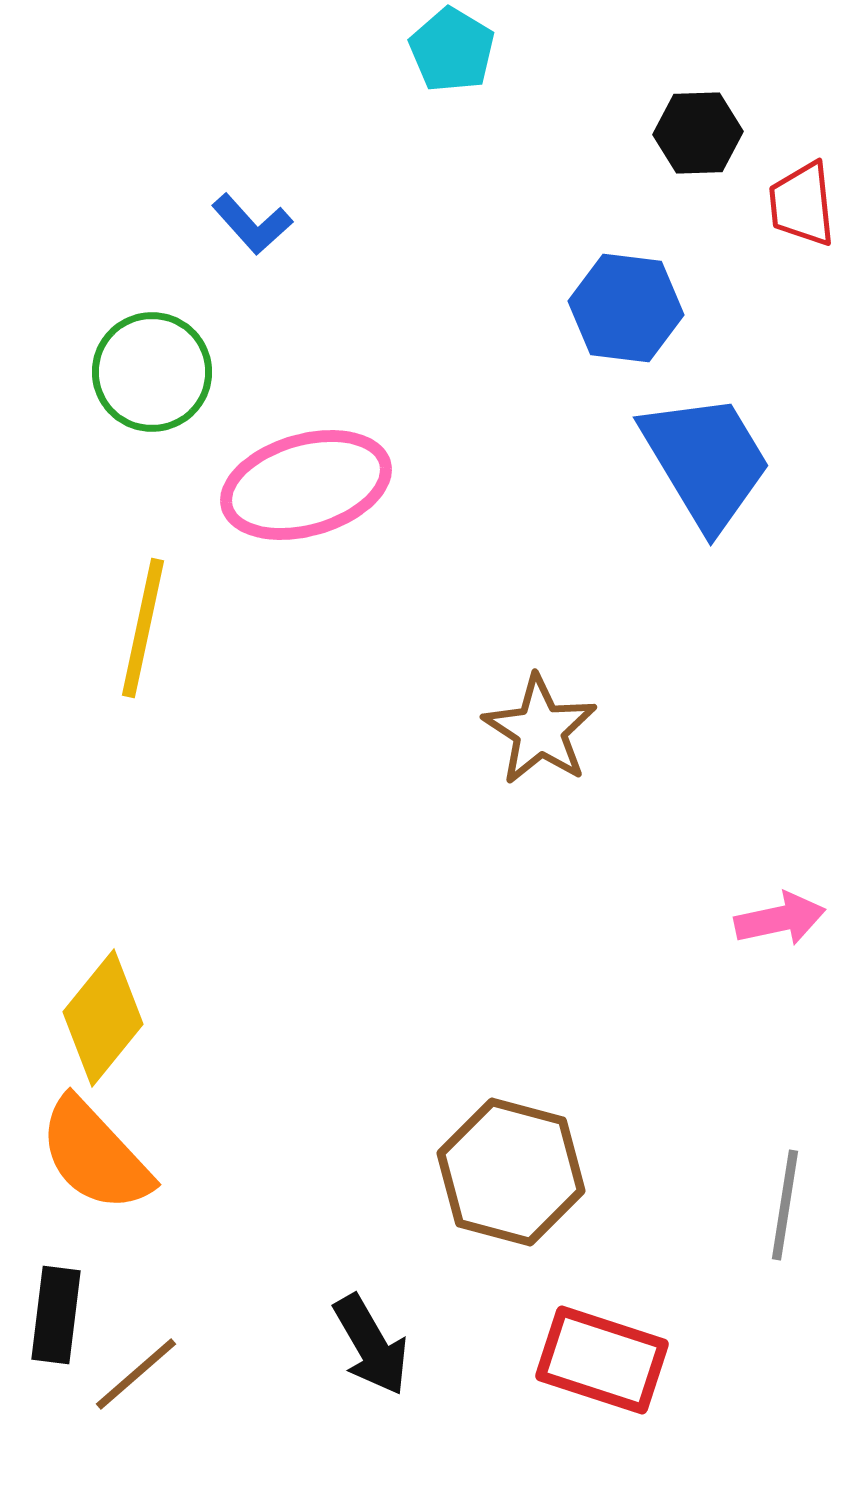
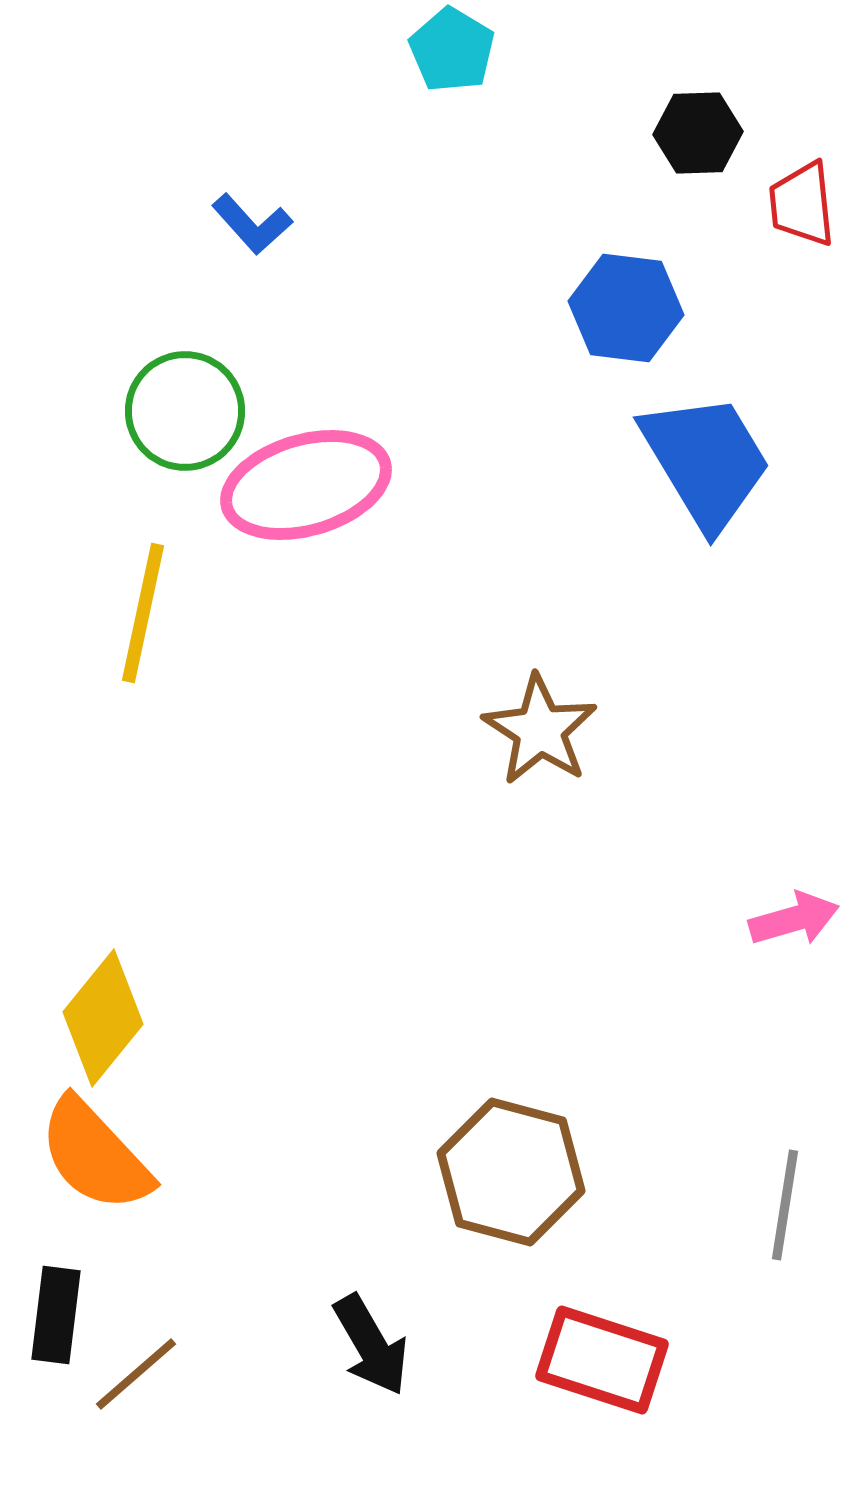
green circle: moved 33 px right, 39 px down
yellow line: moved 15 px up
pink arrow: moved 14 px right; rotated 4 degrees counterclockwise
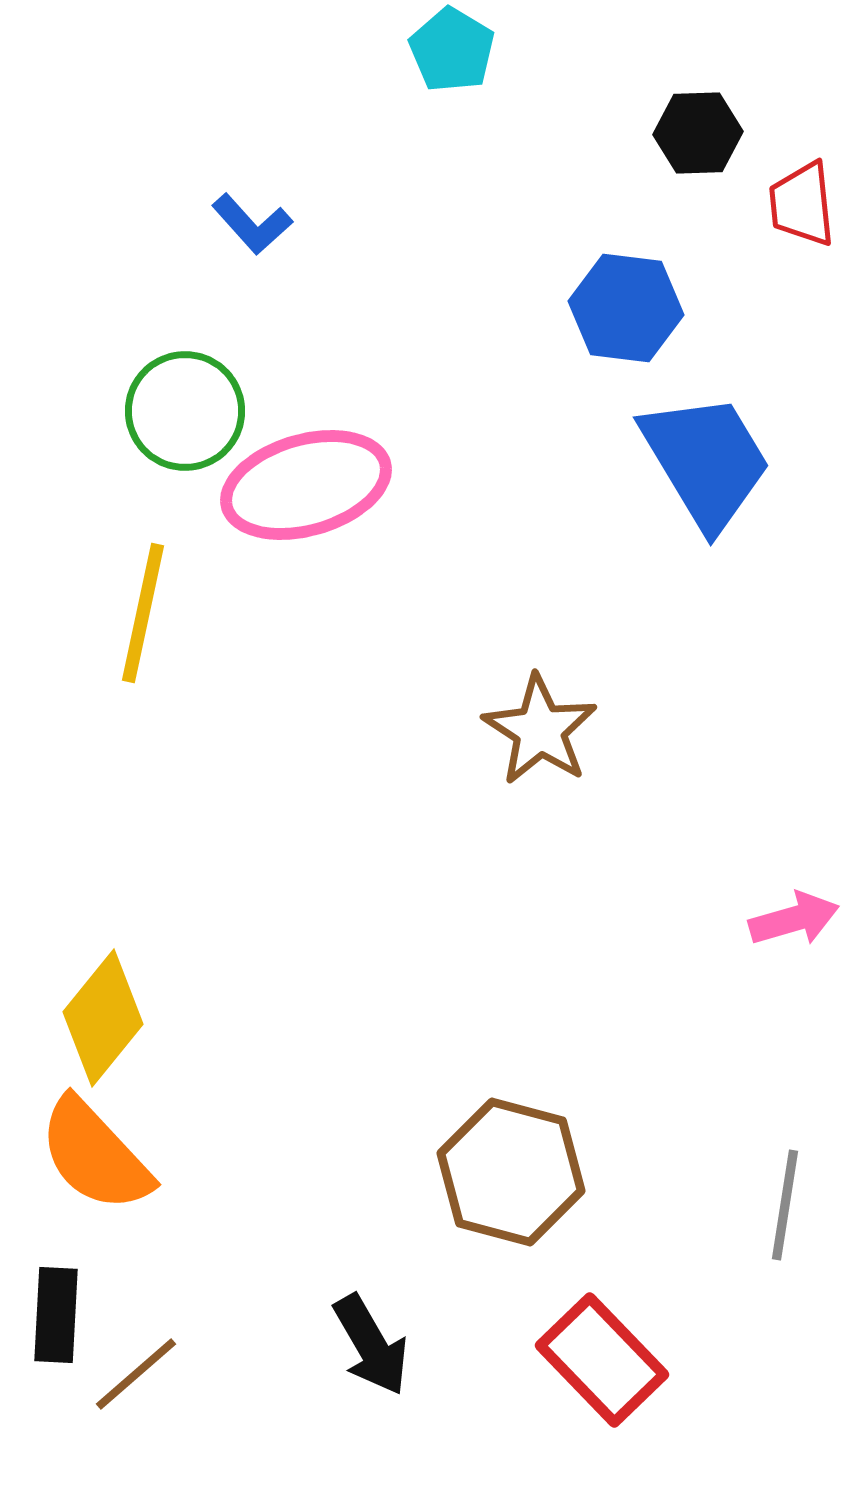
black rectangle: rotated 4 degrees counterclockwise
red rectangle: rotated 28 degrees clockwise
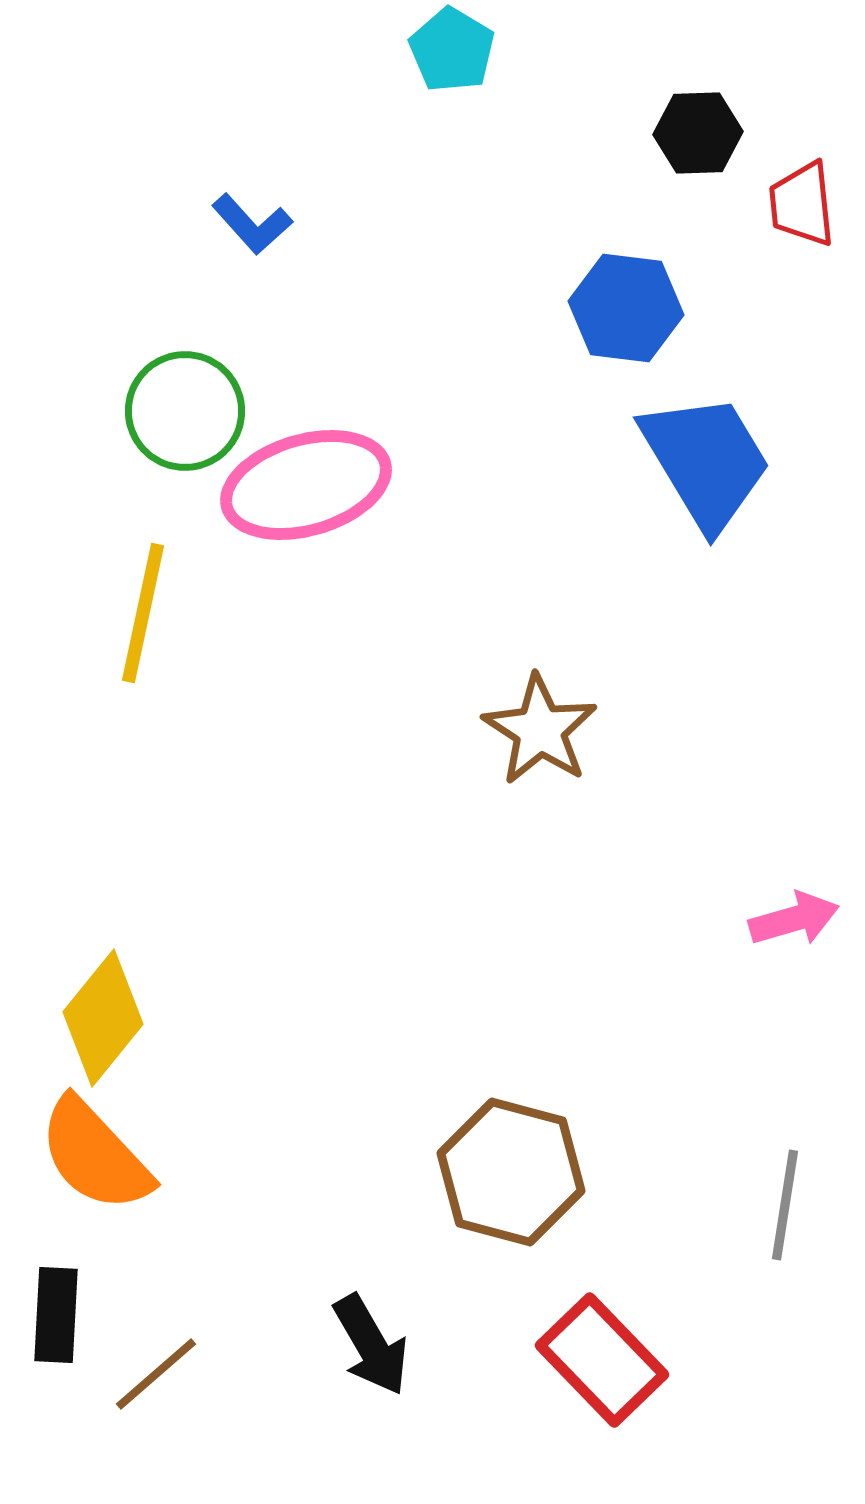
brown line: moved 20 px right
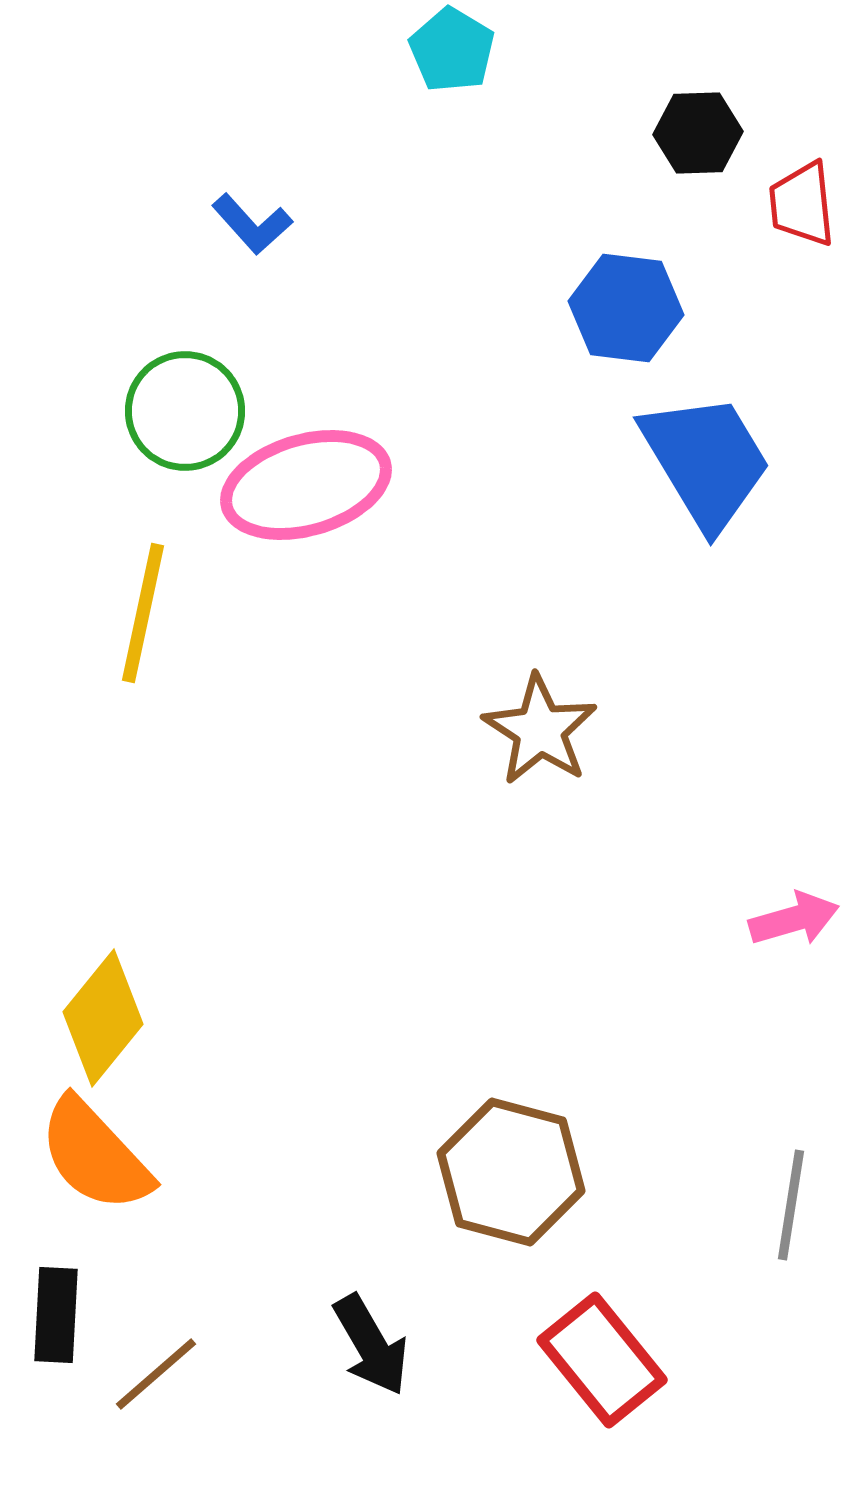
gray line: moved 6 px right
red rectangle: rotated 5 degrees clockwise
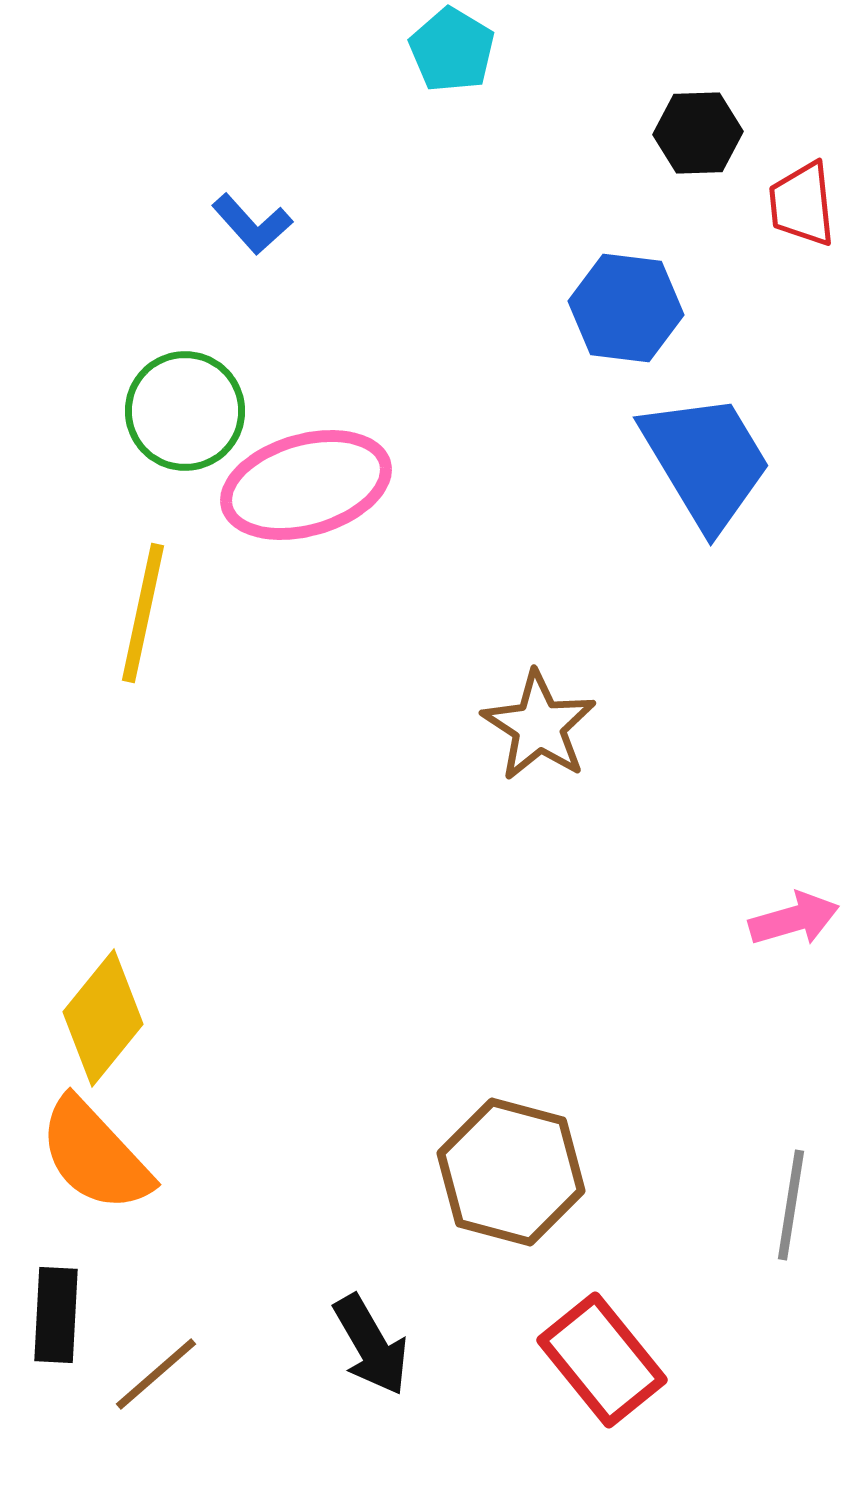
brown star: moved 1 px left, 4 px up
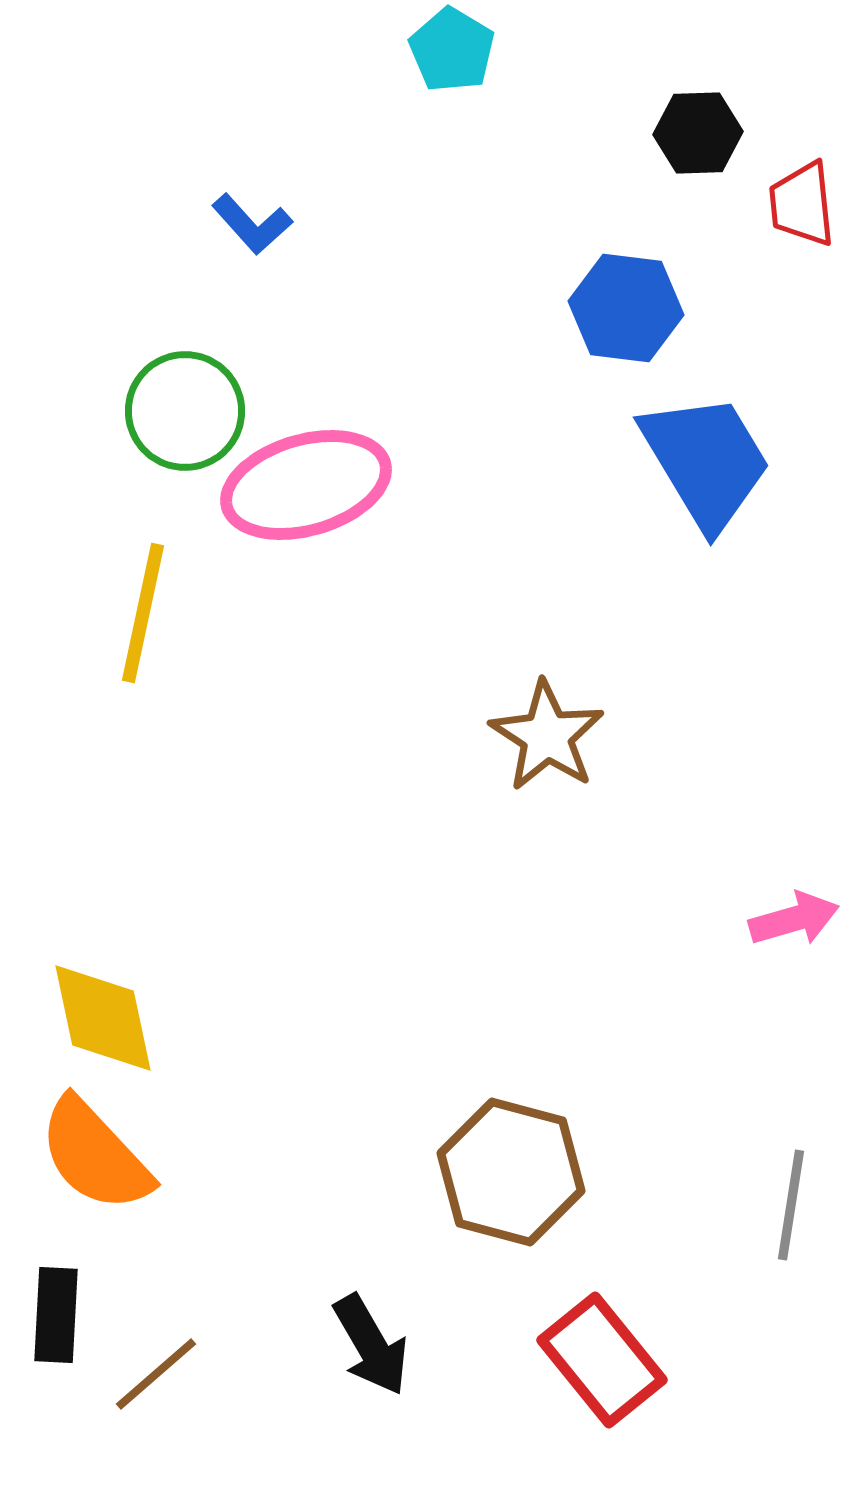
brown star: moved 8 px right, 10 px down
yellow diamond: rotated 51 degrees counterclockwise
